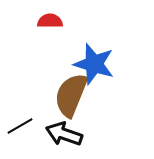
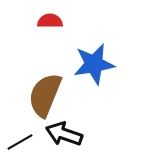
blue star: rotated 27 degrees counterclockwise
brown semicircle: moved 26 px left
black line: moved 16 px down
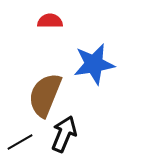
black arrow: rotated 93 degrees clockwise
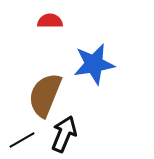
black line: moved 2 px right, 2 px up
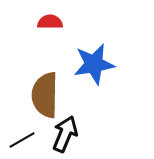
red semicircle: moved 1 px down
brown semicircle: rotated 21 degrees counterclockwise
black arrow: moved 1 px right
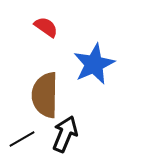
red semicircle: moved 4 px left, 5 px down; rotated 35 degrees clockwise
blue star: rotated 15 degrees counterclockwise
black line: moved 1 px up
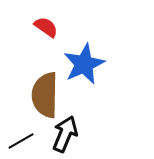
blue star: moved 10 px left
black line: moved 1 px left, 2 px down
